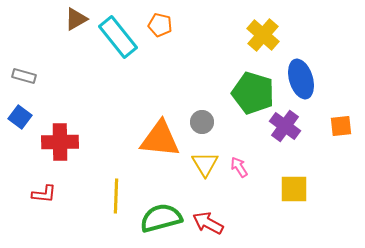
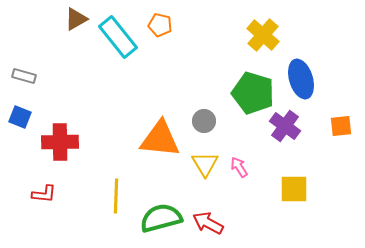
blue square: rotated 15 degrees counterclockwise
gray circle: moved 2 px right, 1 px up
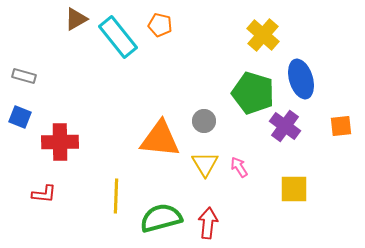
red arrow: rotated 68 degrees clockwise
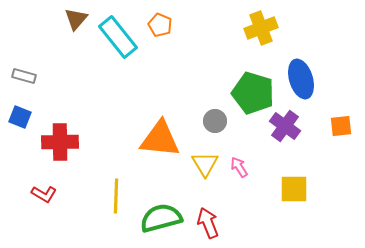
brown triangle: rotated 20 degrees counterclockwise
orange pentagon: rotated 10 degrees clockwise
yellow cross: moved 2 px left, 7 px up; rotated 28 degrees clockwise
gray circle: moved 11 px right
red L-shape: rotated 25 degrees clockwise
red arrow: rotated 28 degrees counterclockwise
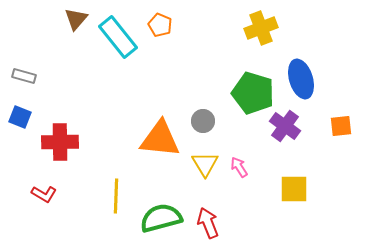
gray circle: moved 12 px left
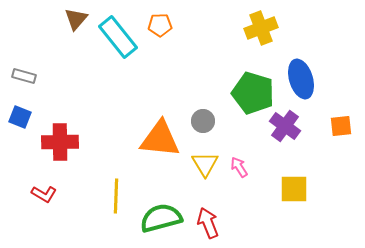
orange pentagon: rotated 25 degrees counterclockwise
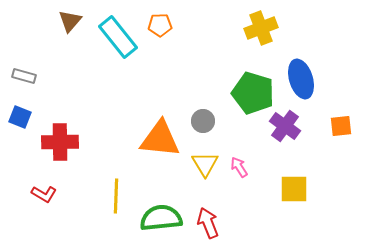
brown triangle: moved 6 px left, 2 px down
green semicircle: rotated 9 degrees clockwise
